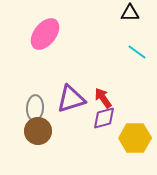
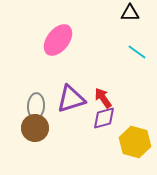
pink ellipse: moved 13 px right, 6 px down
gray ellipse: moved 1 px right, 2 px up
brown circle: moved 3 px left, 3 px up
yellow hexagon: moved 4 px down; rotated 16 degrees clockwise
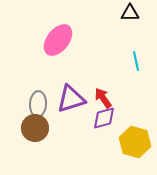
cyan line: moved 1 px left, 9 px down; rotated 42 degrees clockwise
gray ellipse: moved 2 px right, 2 px up
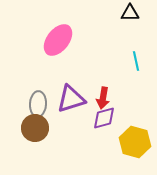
red arrow: rotated 135 degrees counterclockwise
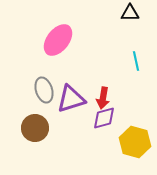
gray ellipse: moved 6 px right, 14 px up; rotated 20 degrees counterclockwise
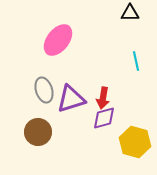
brown circle: moved 3 px right, 4 px down
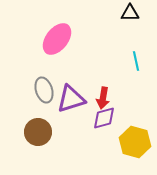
pink ellipse: moved 1 px left, 1 px up
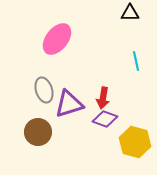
purple triangle: moved 2 px left, 5 px down
purple diamond: moved 1 px right, 1 px down; rotated 35 degrees clockwise
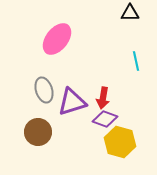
purple triangle: moved 3 px right, 2 px up
yellow hexagon: moved 15 px left
